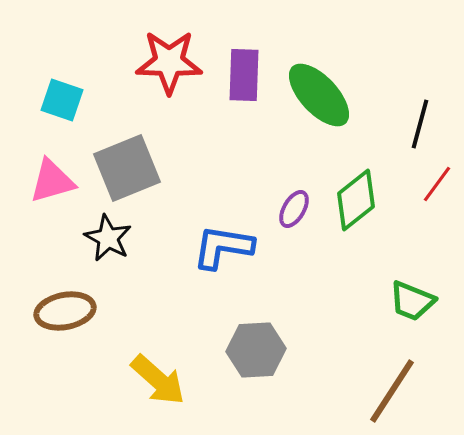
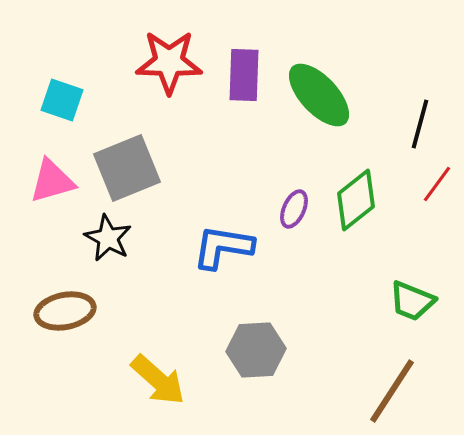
purple ellipse: rotated 6 degrees counterclockwise
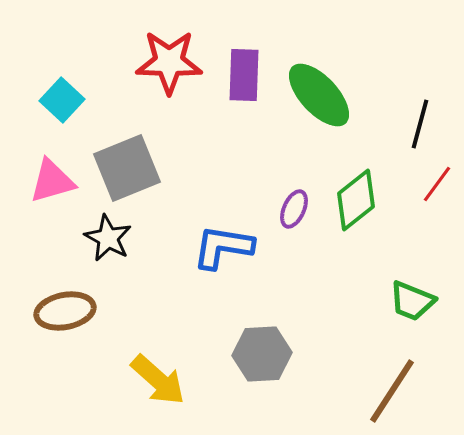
cyan square: rotated 24 degrees clockwise
gray hexagon: moved 6 px right, 4 px down
